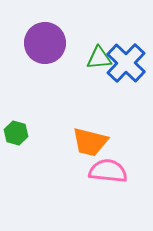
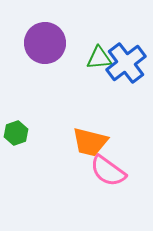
blue cross: rotated 9 degrees clockwise
green hexagon: rotated 25 degrees clockwise
pink semicircle: rotated 150 degrees counterclockwise
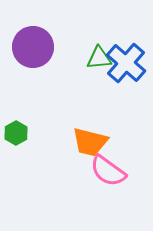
purple circle: moved 12 px left, 4 px down
blue cross: rotated 12 degrees counterclockwise
green hexagon: rotated 10 degrees counterclockwise
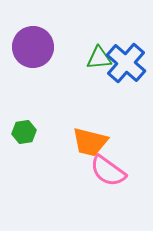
green hexagon: moved 8 px right, 1 px up; rotated 20 degrees clockwise
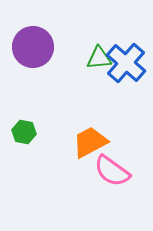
green hexagon: rotated 20 degrees clockwise
orange trapezoid: rotated 138 degrees clockwise
pink semicircle: moved 4 px right
